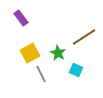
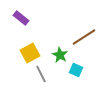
purple rectangle: rotated 14 degrees counterclockwise
green star: moved 2 px right, 2 px down
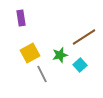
purple rectangle: rotated 42 degrees clockwise
green star: rotated 28 degrees clockwise
cyan square: moved 4 px right, 5 px up; rotated 24 degrees clockwise
gray line: moved 1 px right
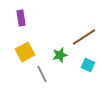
yellow square: moved 5 px left, 1 px up
cyan square: moved 8 px right; rotated 24 degrees counterclockwise
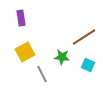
green star: moved 2 px right, 2 px down; rotated 21 degrees clockwise
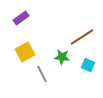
purple rectangle: rotated 63 degrees clockwise
brown line: moved 2 px left
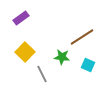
yellow square: rotated 18 degrees counterclockwise
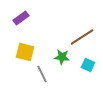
yellow square: rotated 30 degrees counterclockwise
